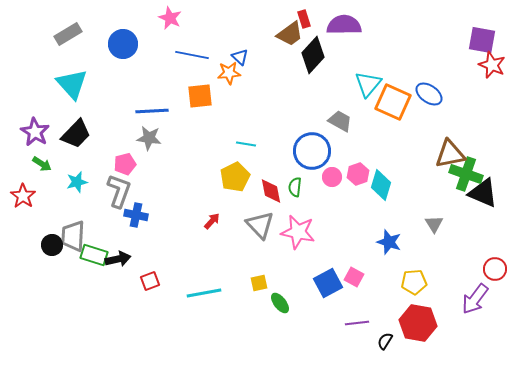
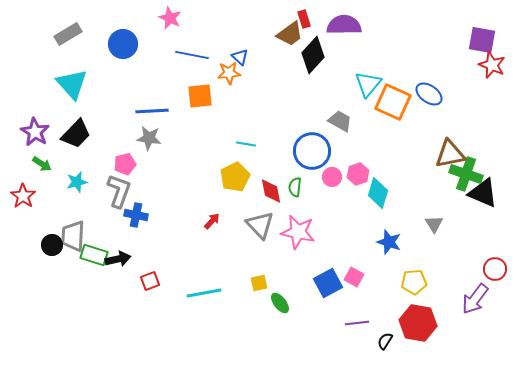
cyan diamond at (381, 185): moved 3 px left, 8 px down
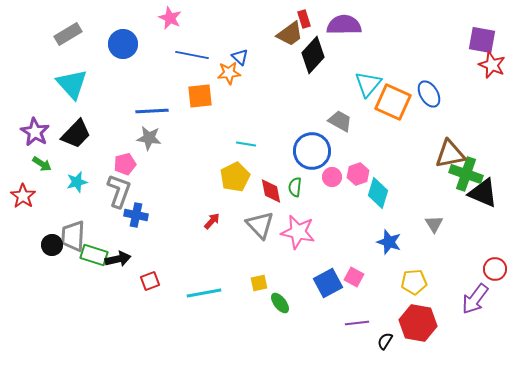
blue ellipse at (429, 94): rotated 24 degrees clockwise
